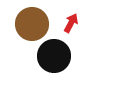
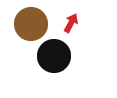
brown circle: moved 1 px left
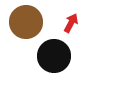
brown circle: moved 5 px left, 2 px up
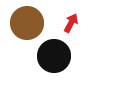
brown circle: moved 1 px right, 1 px down
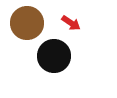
red arrow: rotated 96 degrees clockwise
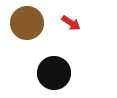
black circle: moved 17 px down
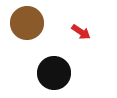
red arrow: moved 10 px right, 9 px down
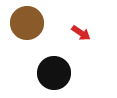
red arrow: moved 1 px down
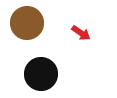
black circle: moved 13 px left, 1 px down
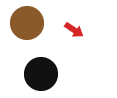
red arrow: moved 7 px left, 3 px up
